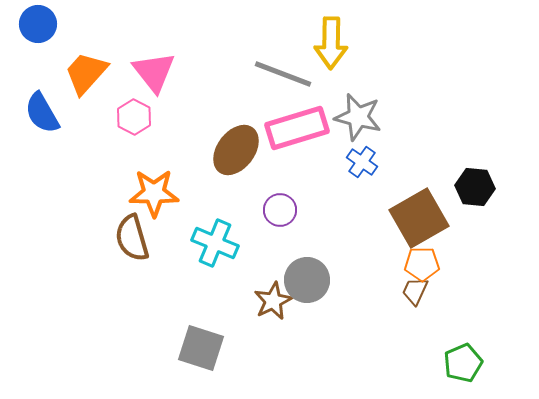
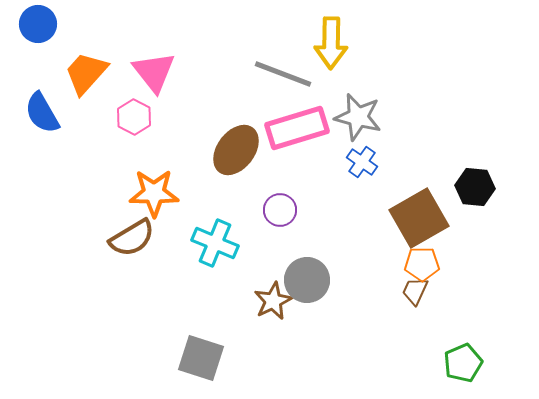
brown semicircle: rotated 105 degrees counterclockwise
gray square: moved 10 px down
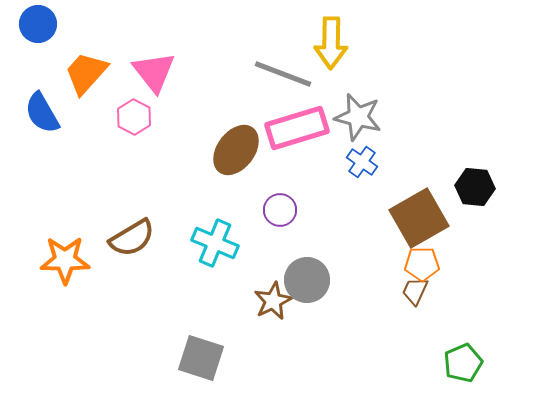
orange star: moved 89 px left, 67 px down
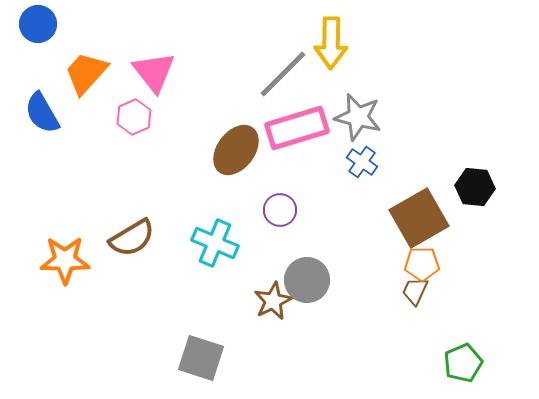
gray line: rotated 66 degrees counterclockwise
pink hexagon: rotated 8 degrees clockwise
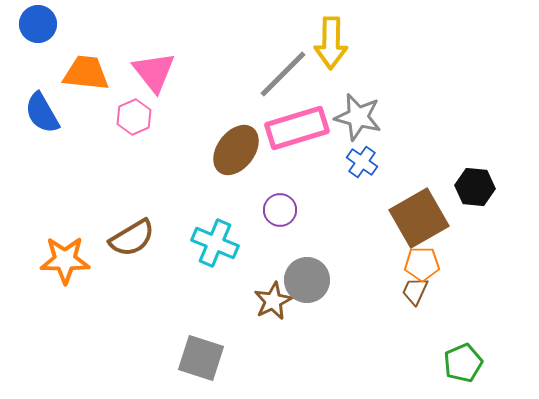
orange trapezoid: rotated 54 degrees clockwise
